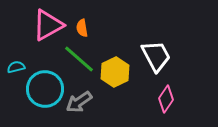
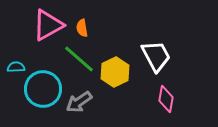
cyan semicircle: rotated 12 degrees clockwise
cyan circle: moved 2 px left
pink diamond: rotated 24 degrees counterclockwise
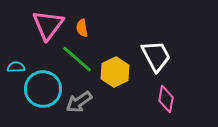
pink triangle: rotated 24 degrees counterclockwise
green line: moved 2 px left
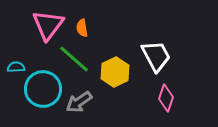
green line: moved 3 px left
pink diamond: moved 1 px up; rotated 8 degrees clockwise
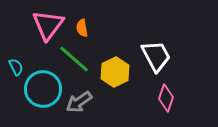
cyan semicircle: rotated 66 degrees clockwise
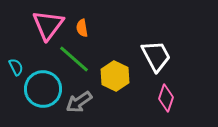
yellow hexagon: moved 4 px down; rotated 8 degrees counterclockwise
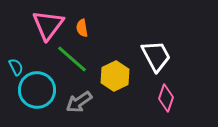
green line: moved 2 px left
yellow hexagon: rotated 8 degrees clockwise
cyan circle: moved 6 px left, 1 px down
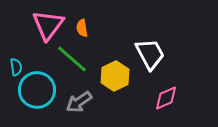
white trapezoid: moved 6 px left, 2 px up
cyan semicircle: rotated 18 degrees clockwise
pink diamond: rotated 48 degrees clockwise
